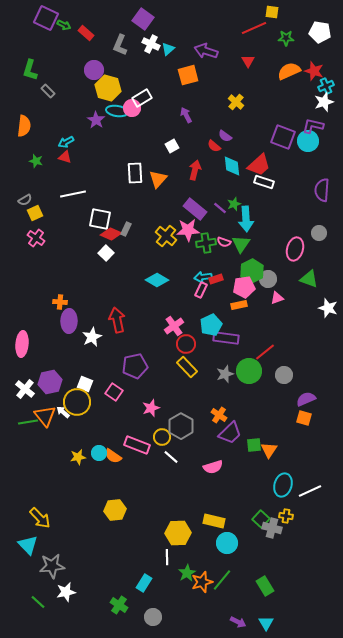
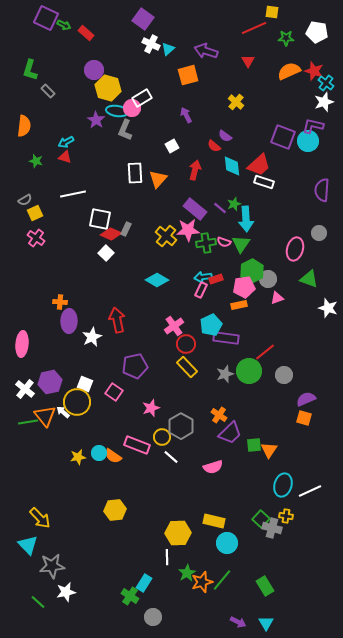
white pentagon at (320, 32): moved 3 px left
gray L-shape at (120, 45): moved 5 px right, 85 px down
cyan cross at (326, 86): moved 3 px up; rotated 28 degrees counterclockwise
green cross at (119, 605): moved 11 px right, 9 px up
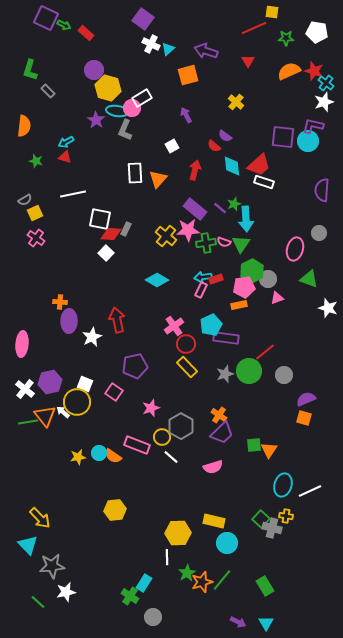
purple square at (283, 137): rotated 15 degrees counterclockwise
red diamond at (111, 234): rotated 20 degrees counterclockwise
purple trapezoid at (230, 433): moved 8 px left
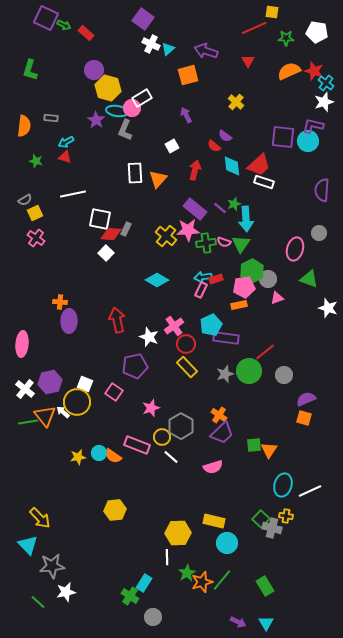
gray rectangle at (48, 91): moved 3 px right, 27 px down; rotated 40 degrees counterclockwise
white star at (92, 337): moved 57 px right; rotated 24 degrees counterclockwise
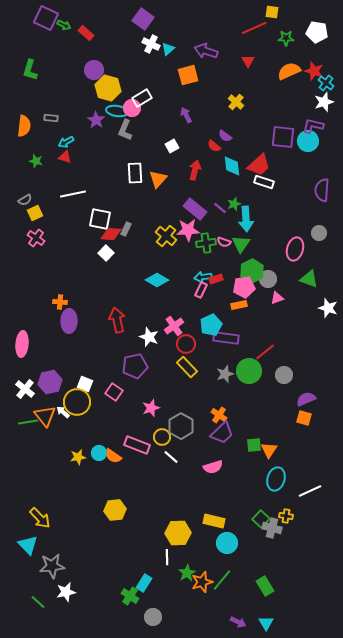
cyan ellipse at (283, 485): moved 7 px left, 6 px up
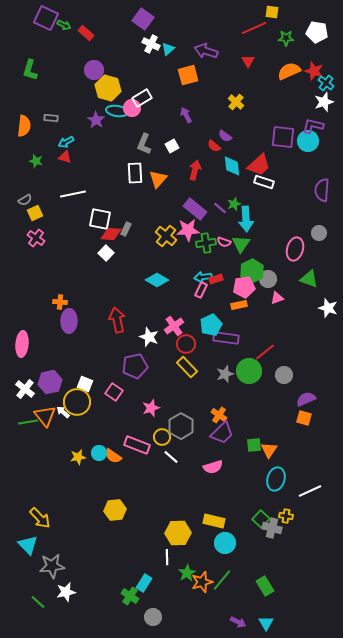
gray L-shape at (125, 130): moved 19 px right, 14 px down
cyan circle at (227, 543): moved 2 px left
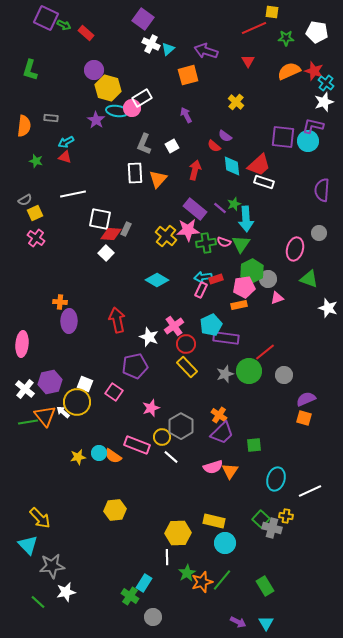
orange triangle at (269, 450): moved 39 px left, 21 px down
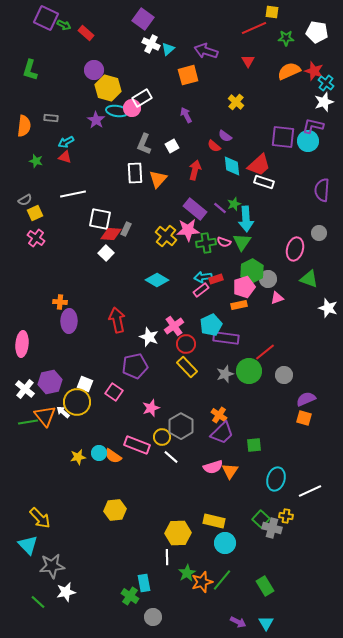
green triangle at (241, 244): moved 1 px right, 2 px up
pink pentagon at (244, 287): rotated 10 degrees counterclockwise
pink rectangle at (201, 290): rotated 28 degrees clockwise
cyan rectangle at (144, 583): rotated 42 degrees counterclockwise
